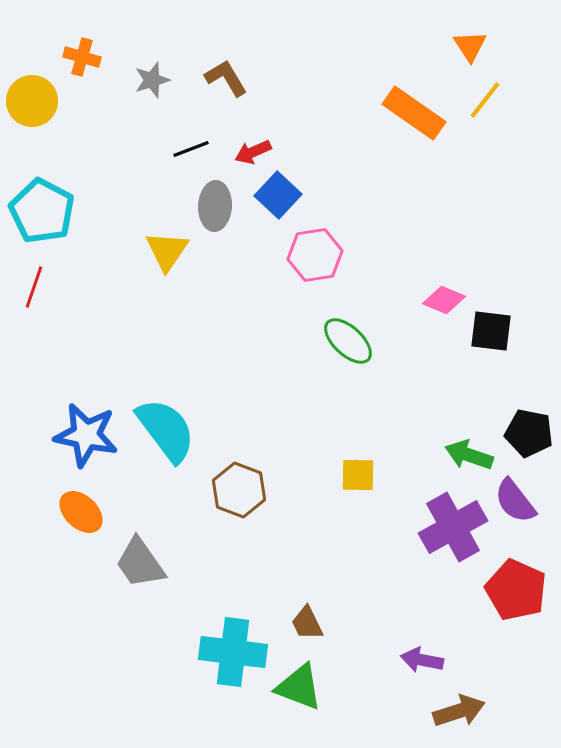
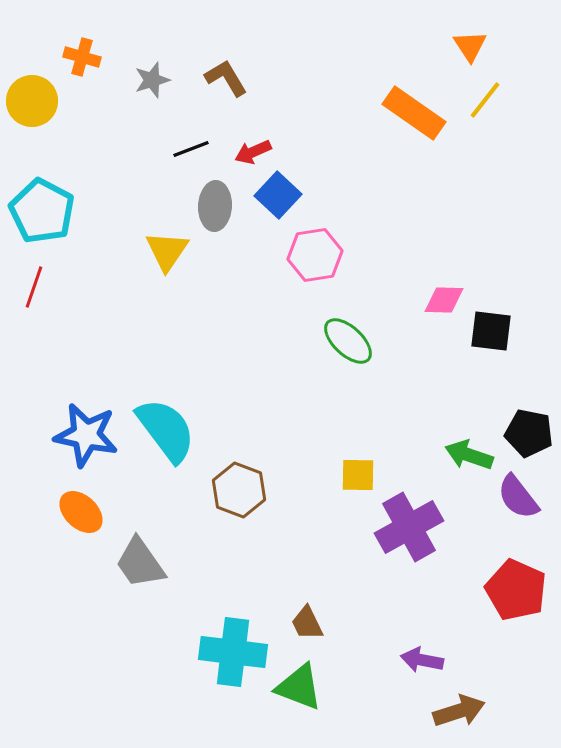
pink diamond: rotated 21 degrees counterclockwise
purple semicircle: moved 3 px right, 4 px up
purple cross: moved 44 px left
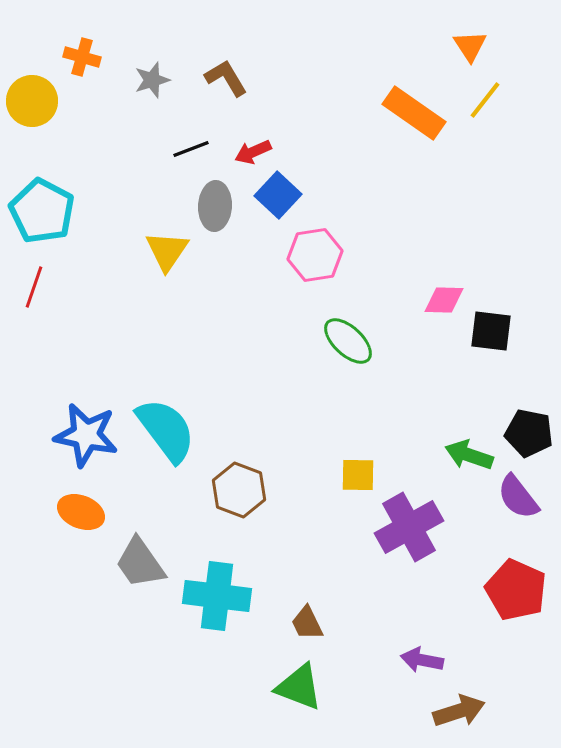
orange ellipse: rotated 21 degrees counterclockwise
cyan cross: moved 16 px left, 56 px up
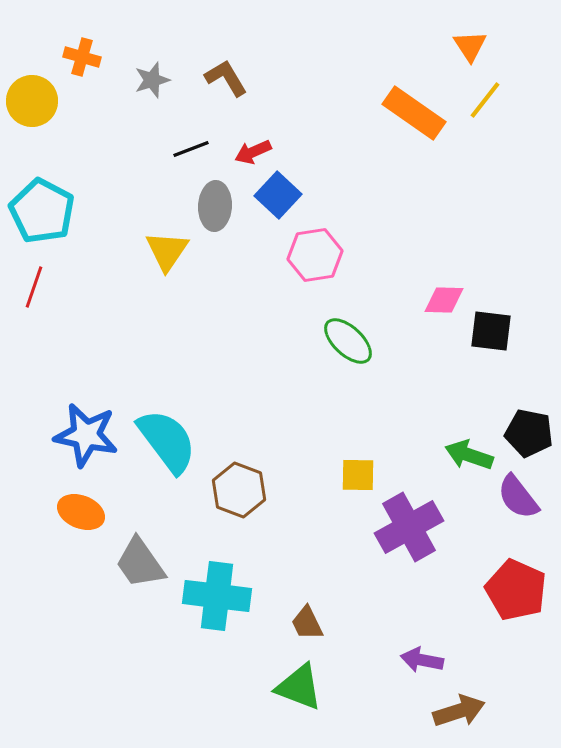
cyan semicircle: moved 1 px right, 11 px down
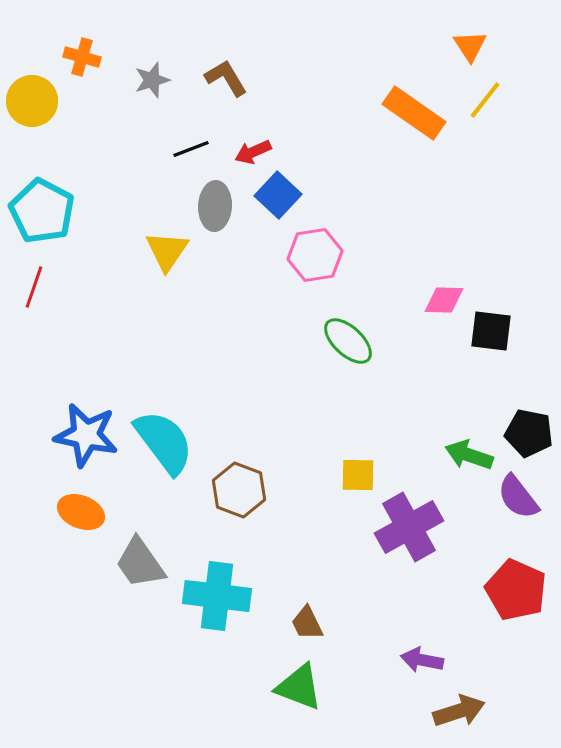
cyan semicircle: moved 3 px left, 1 px down
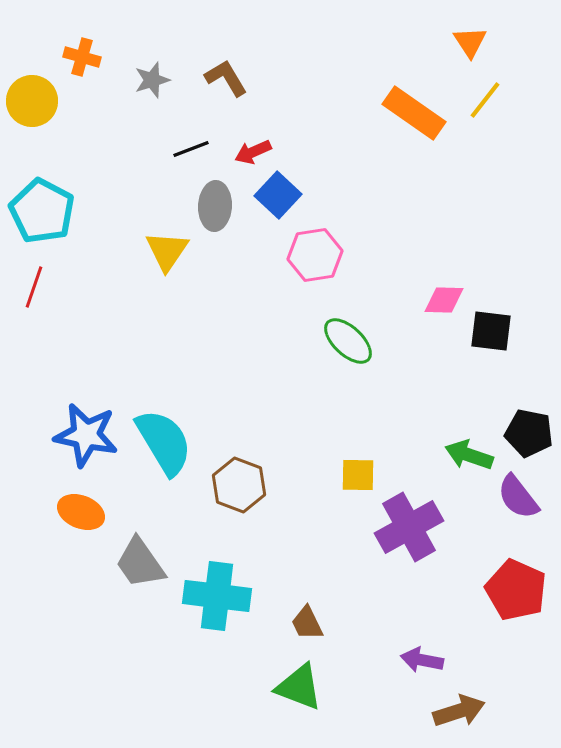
orange triangle: moved 4 px up
cyan semicircle: rotated 6 degrees clockwise
brown hexagon: moved 5 px up
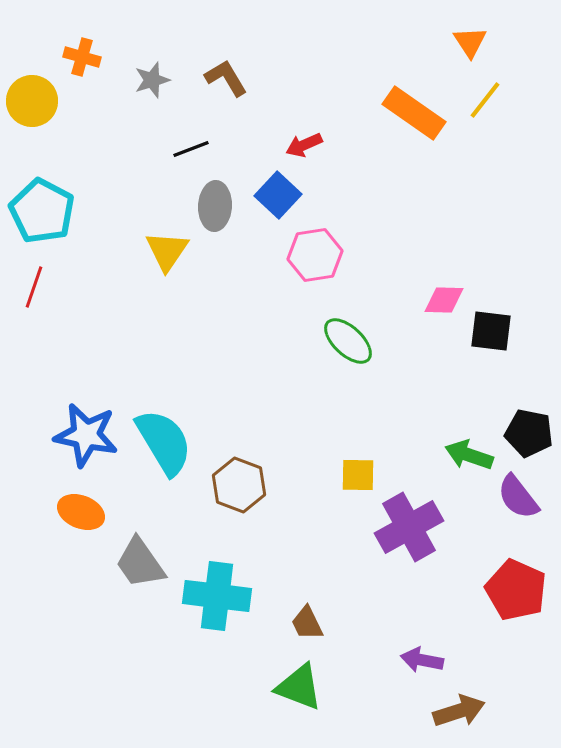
red arrow: moved 51 px right, 7 px up
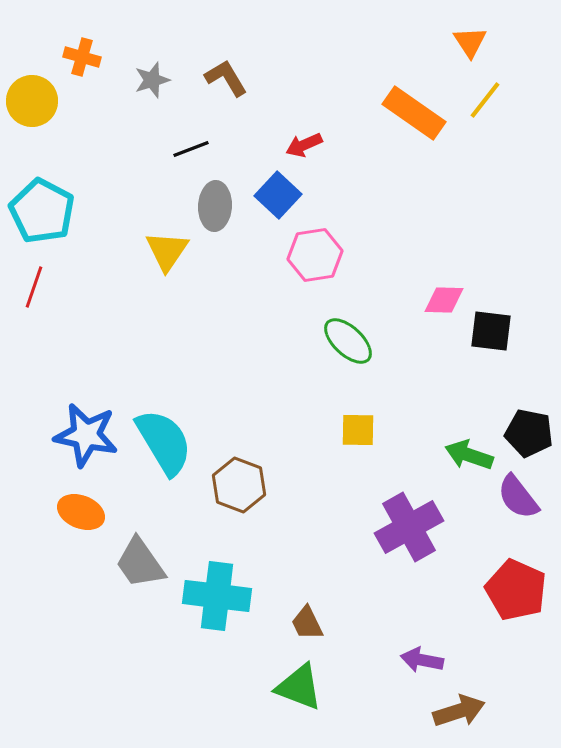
yellow square: moved 45 px up
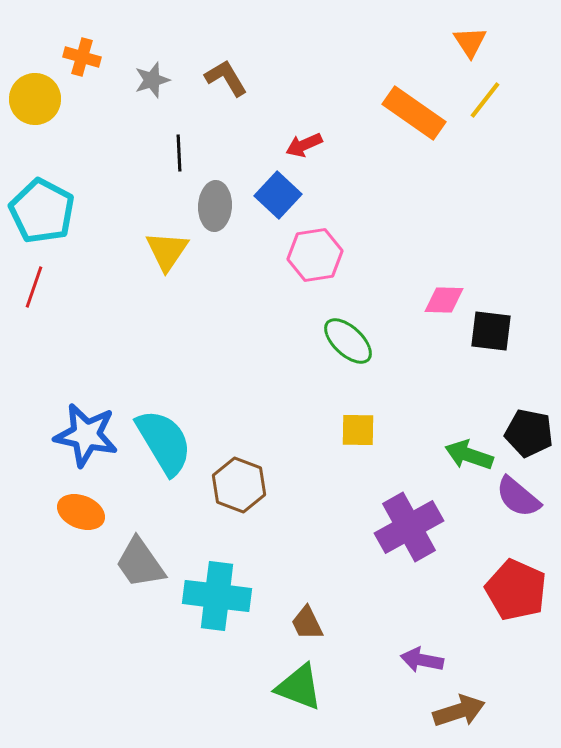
yellow circle: moved 3 px right, 2 px up
black line: moved 12 px left, 4 px down; rotated 72 degrees counterclockwise
purple semicircle: rotated 12 degrees counterclockwise
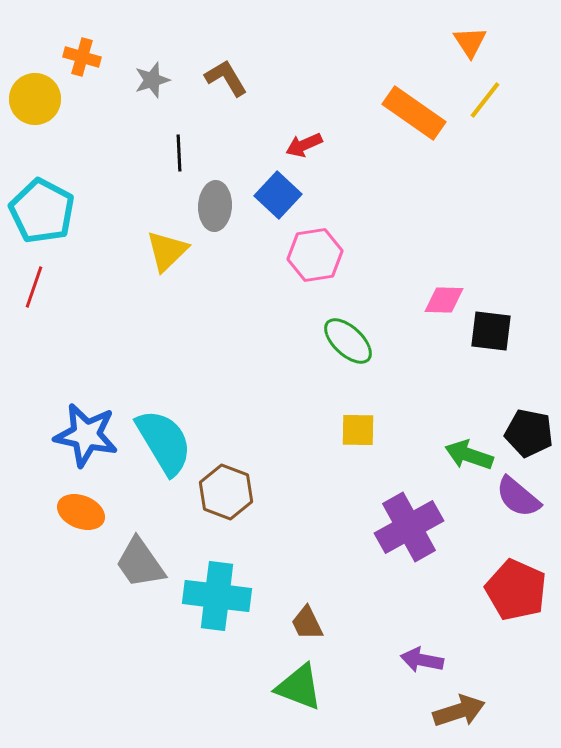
yellow triangle: rotated 12 degrees clockwise
brown hexagon: moved 13 px left, 7 px down
